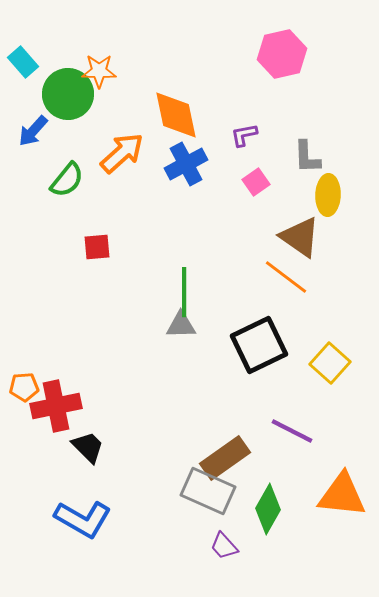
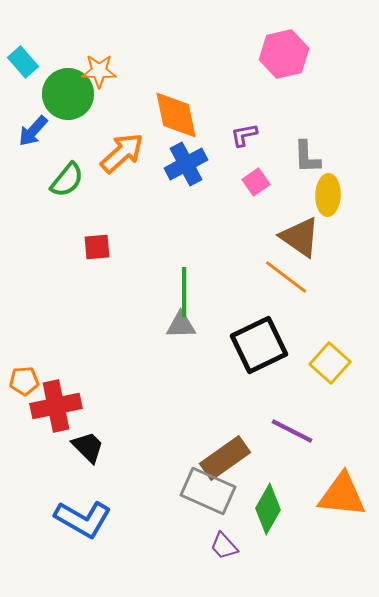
pink hexagon: moved 2 px right
orange pentagon: moved 6 px up
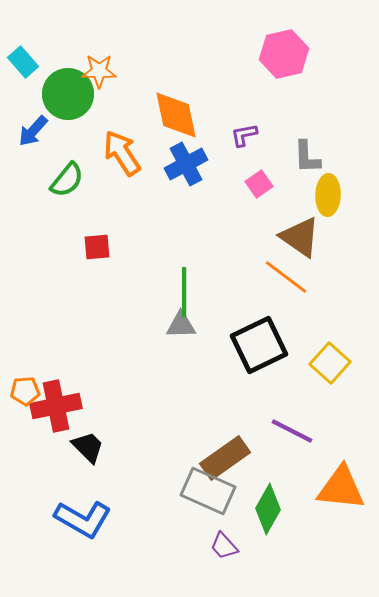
orange arrow: rotated 81 degrees counterclockwise
pink square: moved 3 px right, 2 px down
orange pentagon: moved 1 px right, 10 px down
orange triangle: moved 1 px left, 7 px up
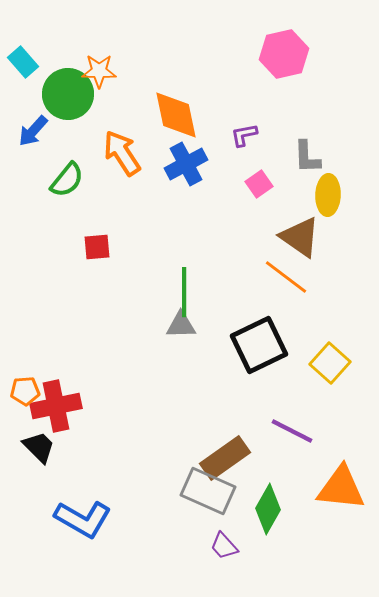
black trapezoid: moved 49 px left
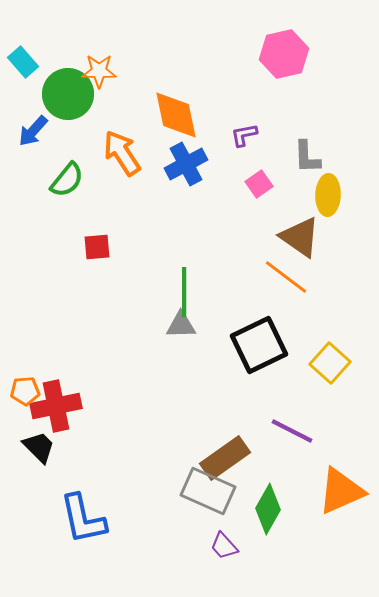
orange triangle: moved 3 px down; rotated 30 degrees counterclockwise
blue L-shape: rotated 48 degrees clockwise
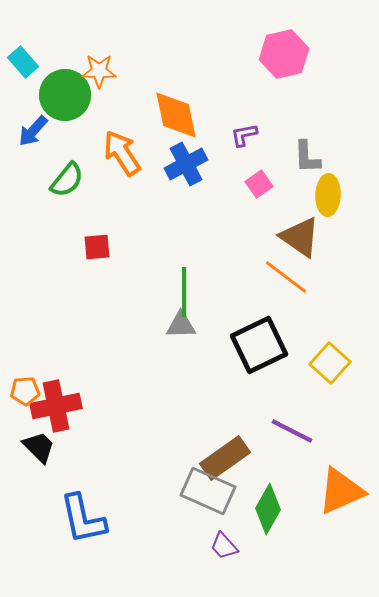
green circle: moved 3 px left, 1 px down
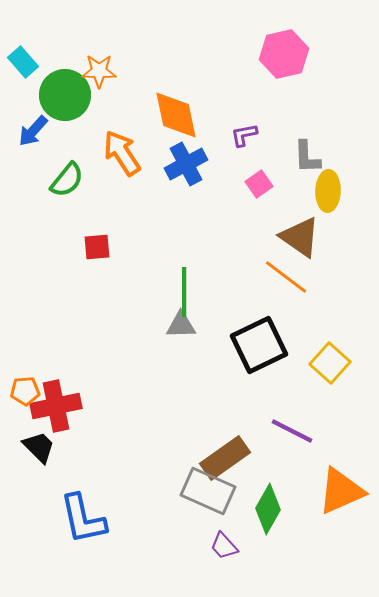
yellow ellipse: moved 4 px up
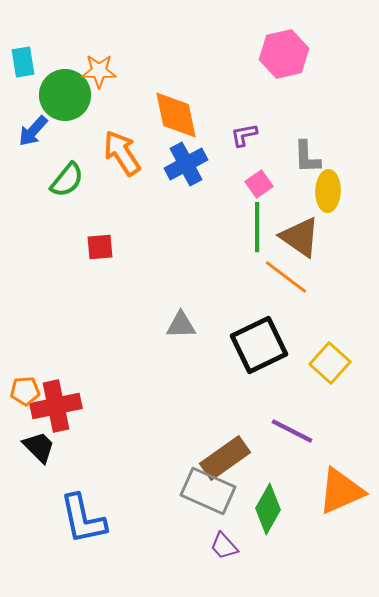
cyan rectangle: rotated 32 degrees clockwise
red square: moved 3 px right
green line: moved 73 px right, 65 px up
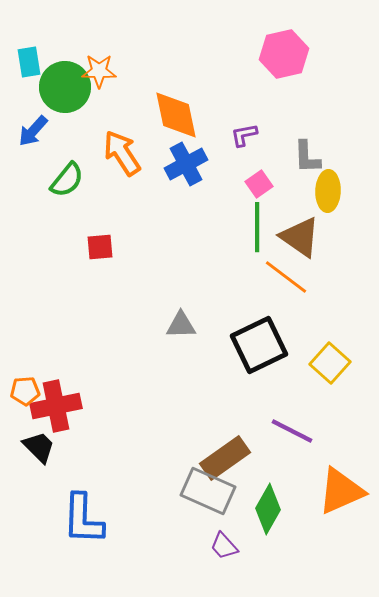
cyan rectangle: moved 6 px right
green circle: moved 8 px up
blue L-shape: rotated 14 degrees clockwise
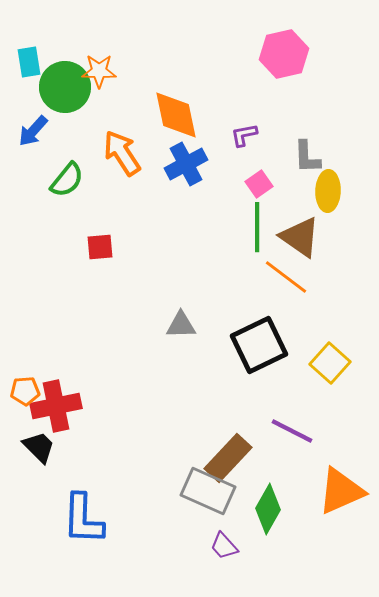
brown rectangle: moved 3 px right; rotated 12 degrees counterclockwise
